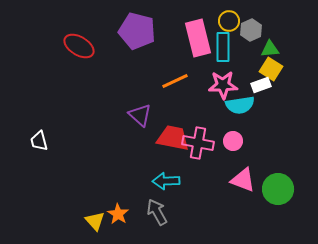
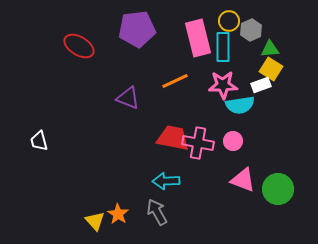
purple pentagon: moved 2 px up; rotated 21 degrees counterclockwise
purple triangle: moved 12 px left, 17 px up; rotated 20 degrees counterclockwise
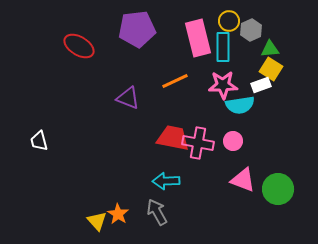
yellow triangle: moved 2 px right
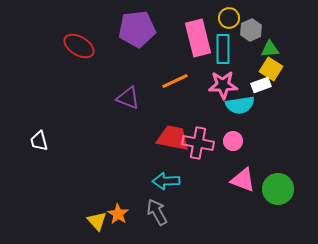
yellow circle: moved 3 px up
cyan rectangle: moved 2 px down
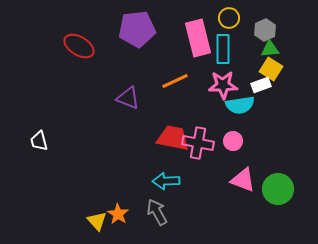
gray hexagon: moved 14 px right
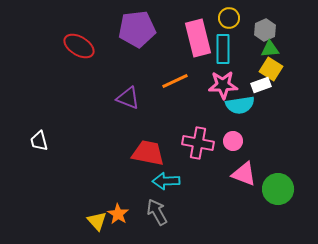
red trapezoid: moved 25 px left, 15 px down
pink triangle: moved 1 px right, 6 px up
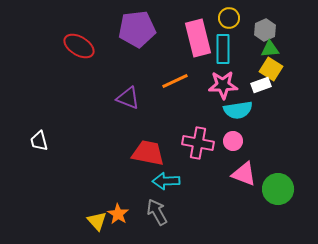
cyan semicircle: moved 2 px left, 5 px down
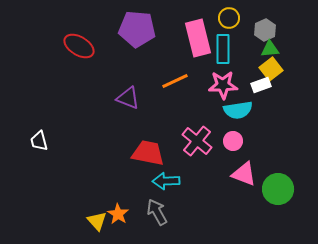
purple pentagon: rotated 12 degrees clockwise
yellow square: rotated 20 degrees clockwise
pink cross: moved 1 px left, 2 px up; rotated 28 degrees clockwise
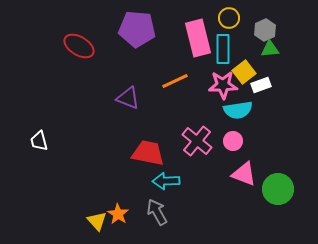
yellow square: moved 27 px left, 3 px down
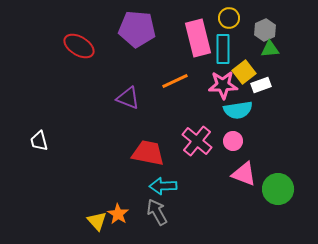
cyan arrow: moved 3 px left, 5 px down
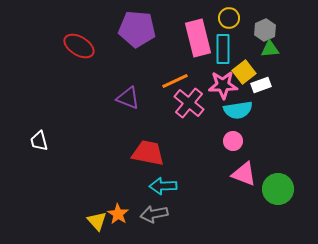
pink cross: moved 8 px left, 38 px up
gray arrow: moved 3 px left, 2 px down; rotated 72 degrees counterclockwise
